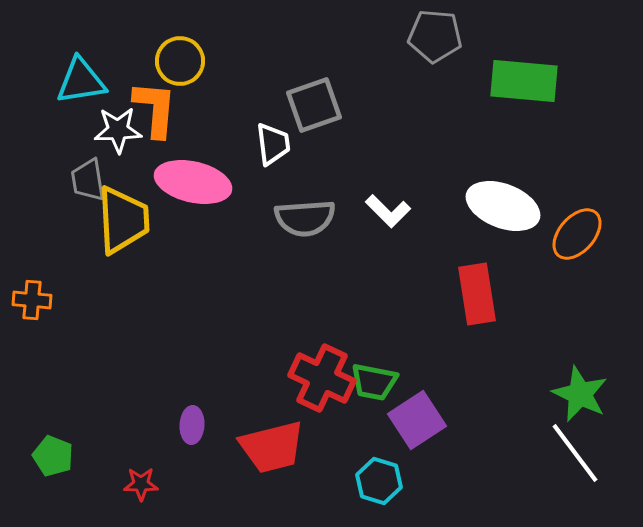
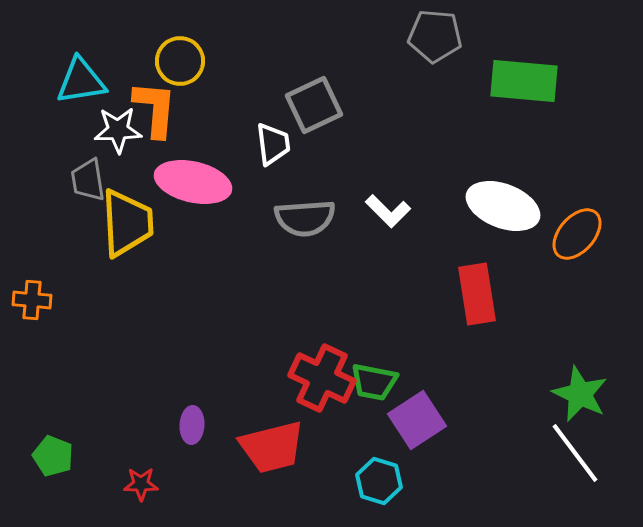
gray square: rotated 6 degrees counterclockwise
yellow trapezoid: moved 4 px right, 3 px down
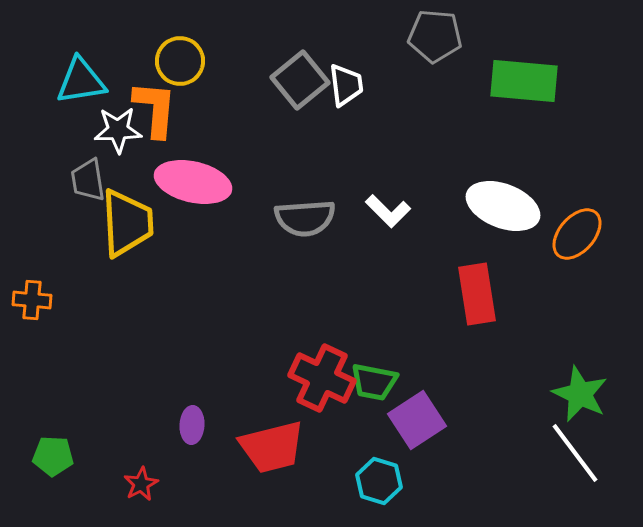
gray square: moved 14 px left, 25 px up; rotated 14 degrees counterclockwise
white trapezoid: moved 73 px right, 59 px up
green pentagon: rotated 18 degrees counterclockwise
red star: rotated 28 degrees counterclockwise
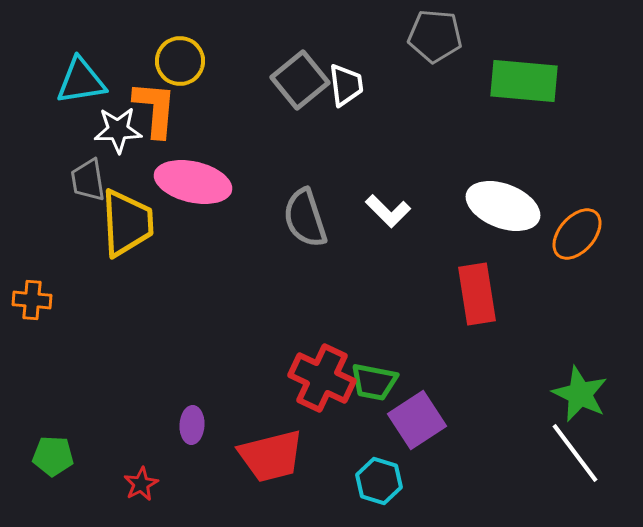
gray semicircle: rotated 76 degrees clockwise
red trapezoid: moved 1 px left, 9 px down
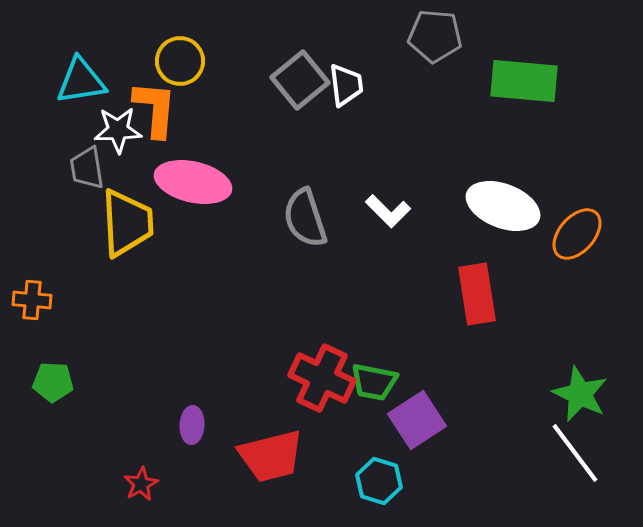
gray trapezoid: moved 1 px left, 12 px up
green pentagon: moved 74 px up
